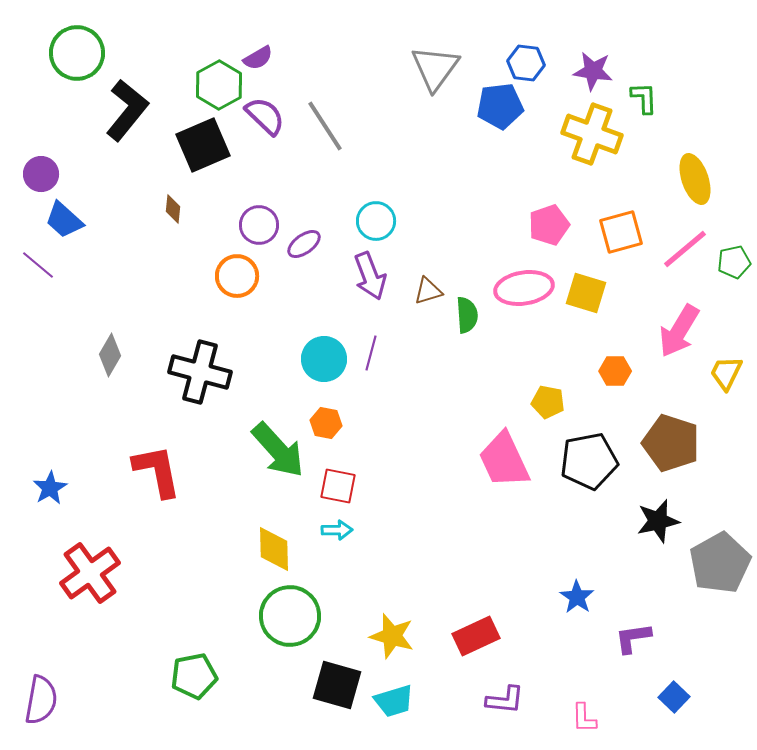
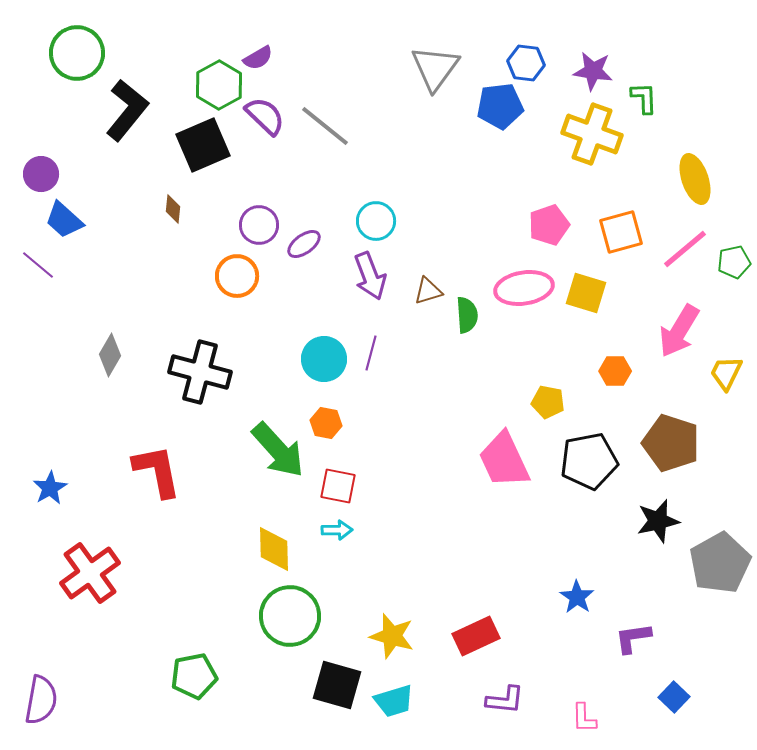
gray line at (325, 126): rotated 18 degrees counterclockwise
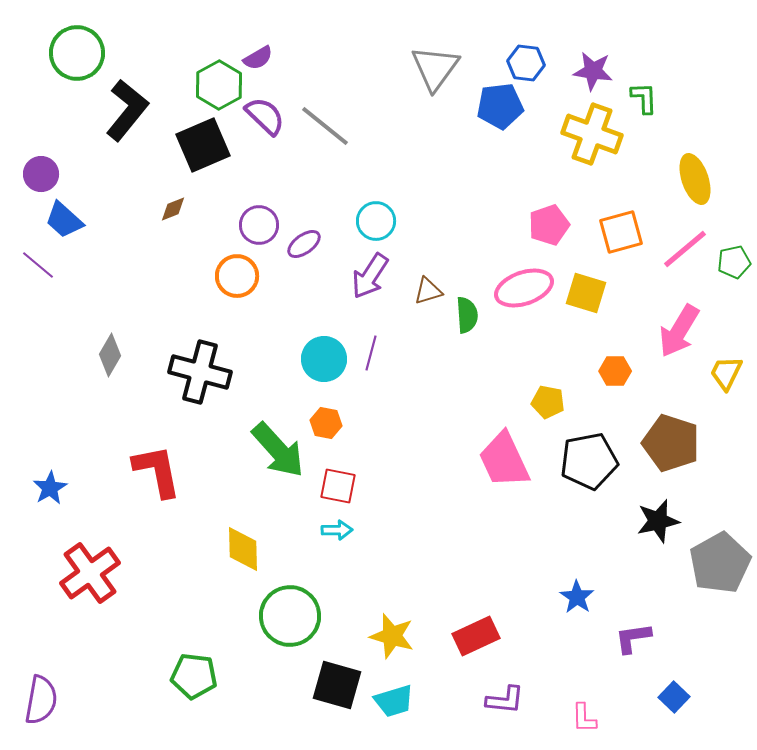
brown diamond at (173, 209): rotated 64 degrees clockwise
purple arrow at (370, 276): rotated 54 degrees clockwise
pink ellipse at (524, 288): rotated 10 degrees counterclockwise
yellow diamond at (274, 549): moved 31 px left
green pentagon at (194, 676): rotated 18 degrees clockwise
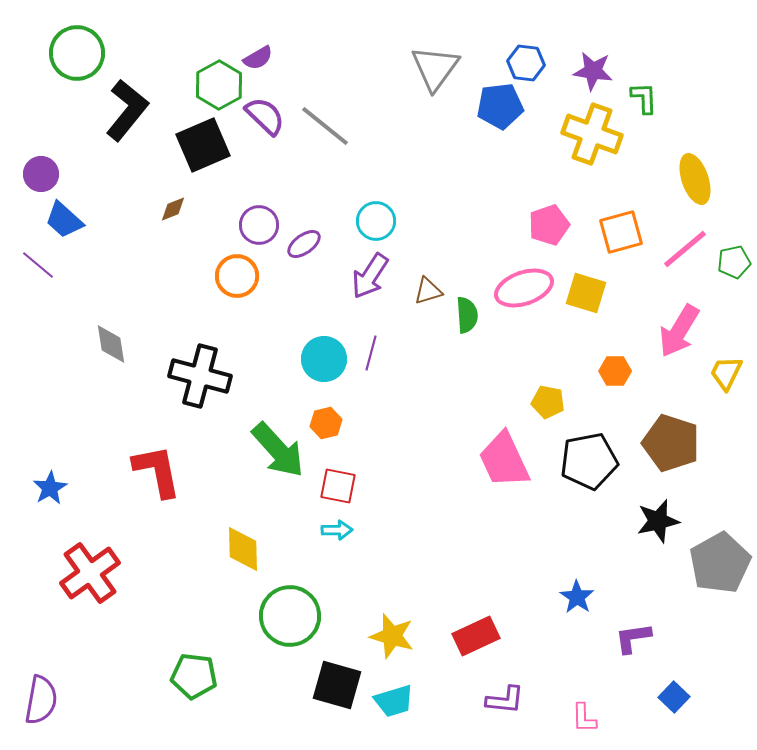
gray diamond at (110, 355): moved 1 px right, 11 px up; rotated 39 degrees counterclockwise
black cross at (200, 372): moved 4 px down
orange hexagon at (326, 423): rotated 24 degrees counterclockwise
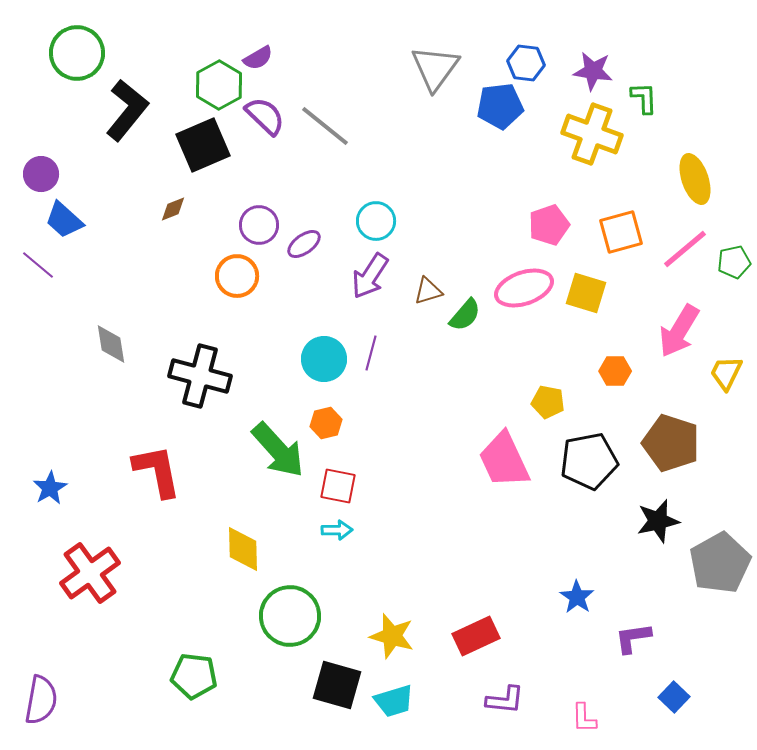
green semicircle at (467, 315): moved 2 px left; rotated 45 degrees clockwise
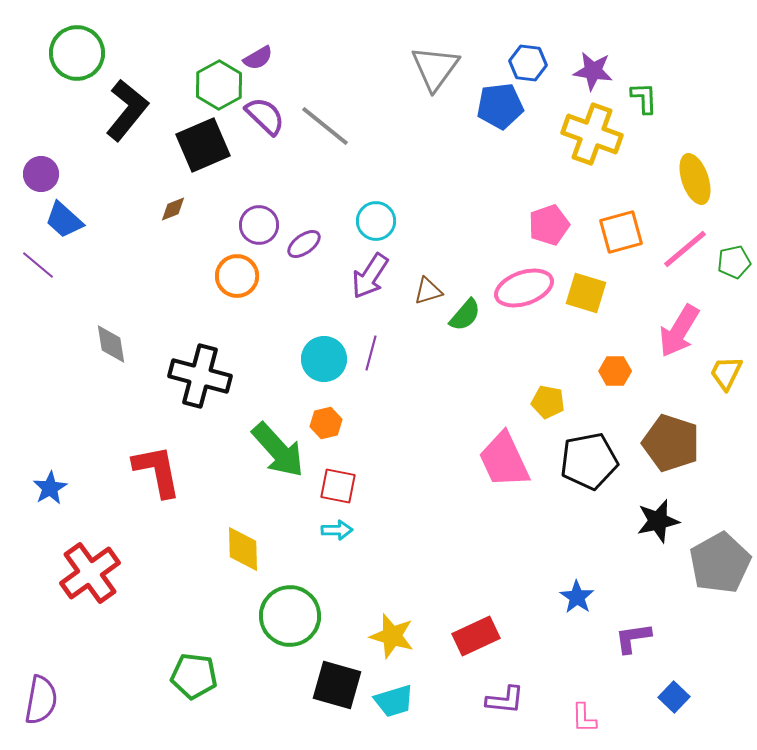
blue hexagon at (526, 63): moved 2 px right
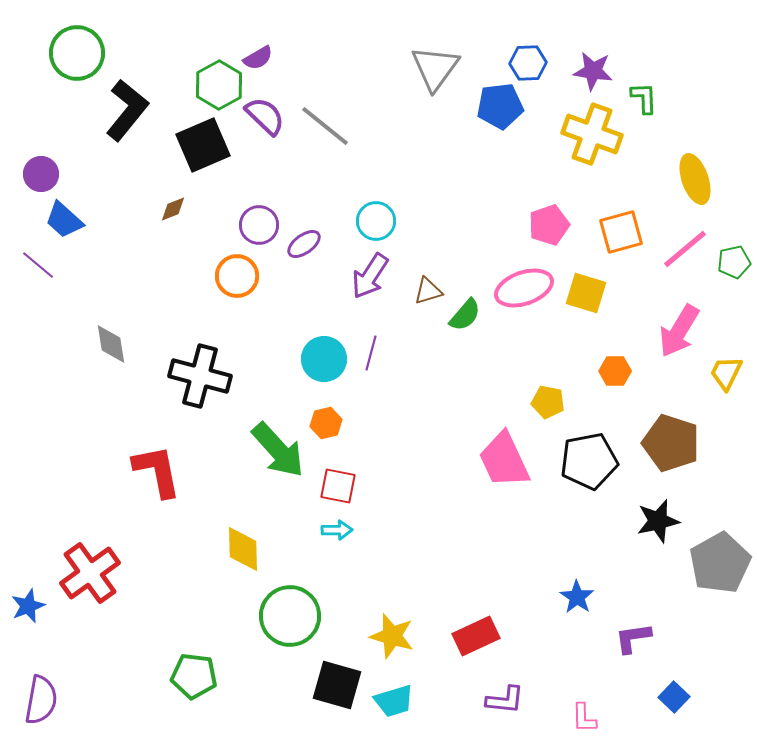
blue hexagon at (528, 63): rotated 9 degrees counterclockwise
blue star at (50, 488): moved 22 px left, 118 px down; rotated 8 degrees clockwise
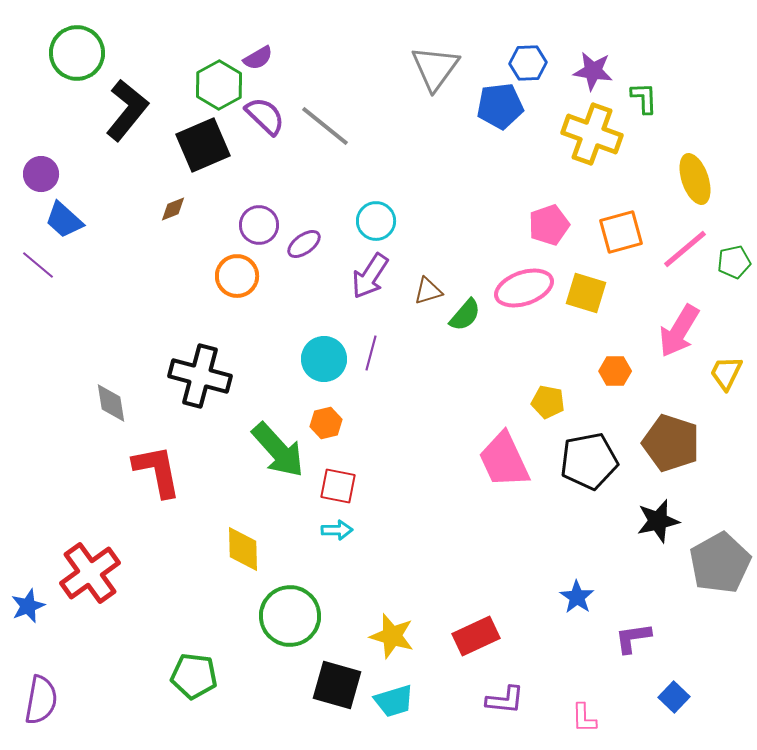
gray diamond at (111, 344): moved 59 px down
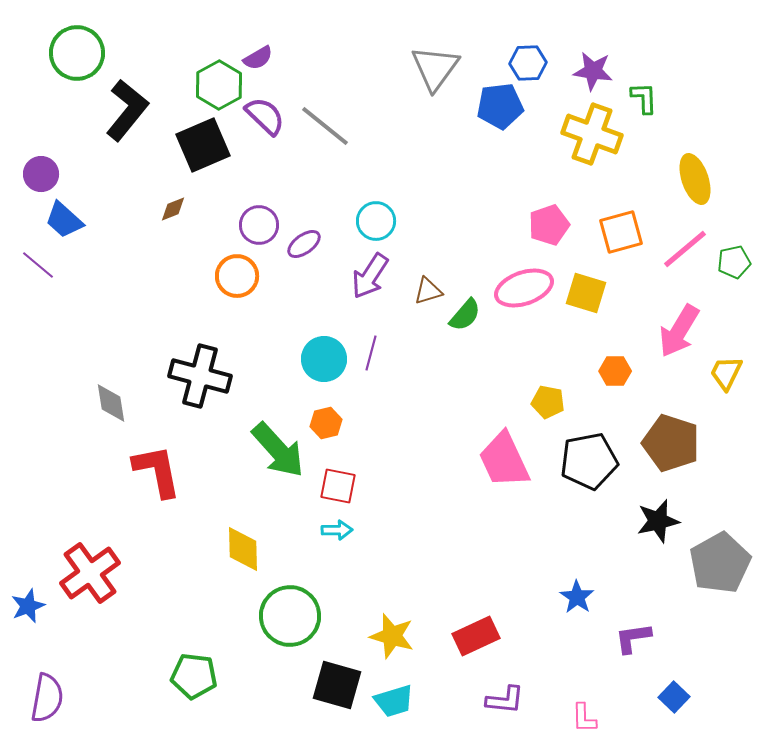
purple semicircle at (41, 700): moved 6 px right, 2 px up
